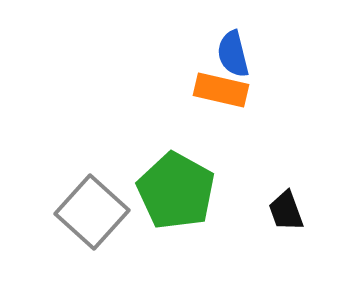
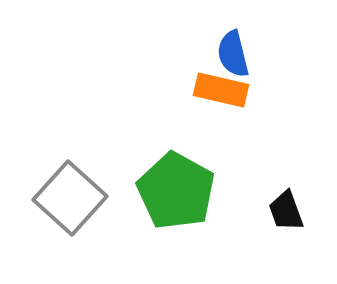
gray square: moved 22 px left, 14 px up
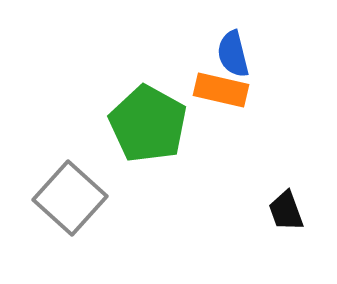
green pentagon: moved 28 px left, 67 px up
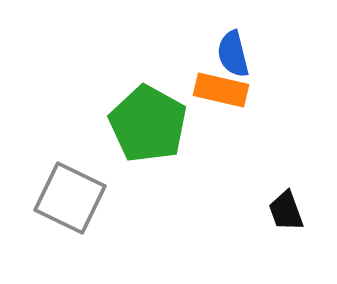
gray square: rotated 16 degrees counterclockwise
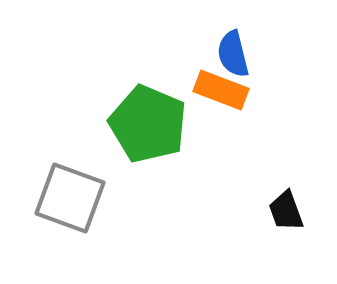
orange rectangle: rotated 8 degrees clockwise
green pentagon: rotated 6 degrees counterclockwise
gray square: rotated 6 degrees counterclockwise
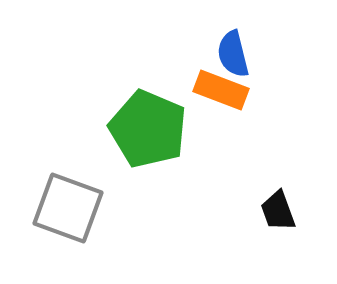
green pentagon: moved 5 px down
gray square: moved 2 px left, 10 px down
black trapezoid: moved 8 px left
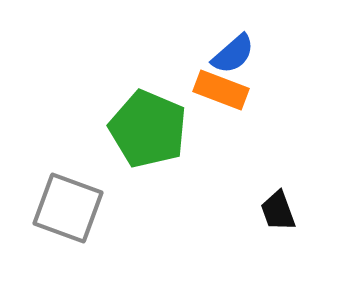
blue semicircle: rotated 117 degrees counterclockwise
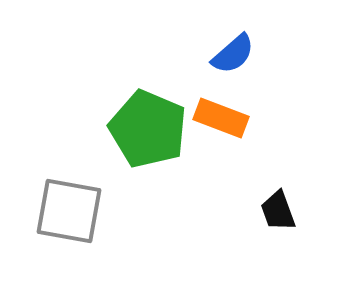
orange rectangle: moved 28 px down
gray square: moved 1 px right, 3 px down; rotated 10 degrees counterclockwise
